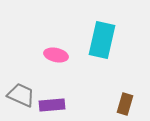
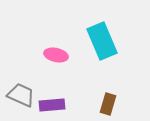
cyan rectangle: moved 1 px down; rotated 36 degrees counterclockwise
brown rectangle: moved 17 px left
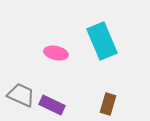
pink ellipse: moved 2 px up
purple rectangle: rotated 30 degrees clockwise
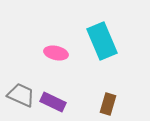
purple rectangle: moved 1 px right, 3 px up
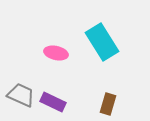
cyan rectangle: moved 1 px down; rotated 9 degrees counterclockwise
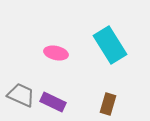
cyan rectangle: moved 8 px right, 3 px down
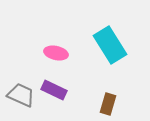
purple rectangle: moved 1 px right, 12 px up
